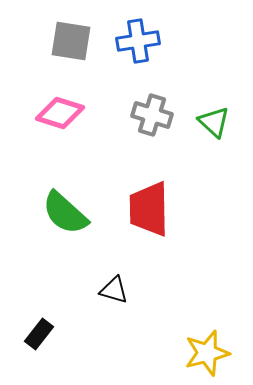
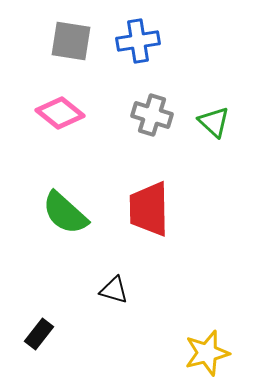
pink diamond: rotated 21 degrees clockwise
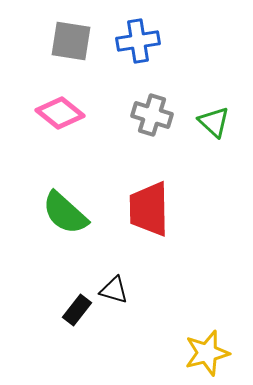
black rectangle: moved 38 px right, 24 px up
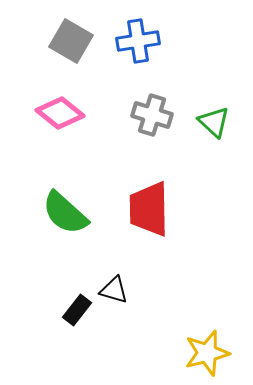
gray square: rotated 21 degrees clockwise
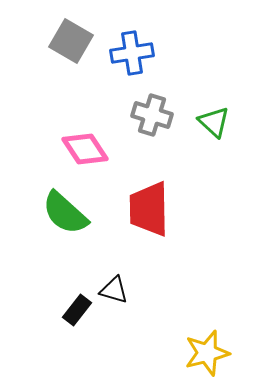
blue cross: moved 6 px left, 12 px down
pink diamond: moved 25 px right, 36 px down; rotated 18 degrees clockwise
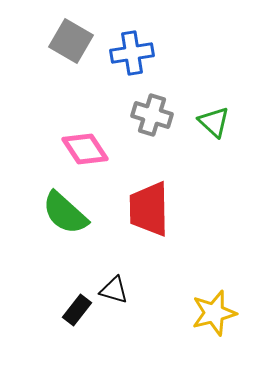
yellow star: moved 7 px right, 40 px up
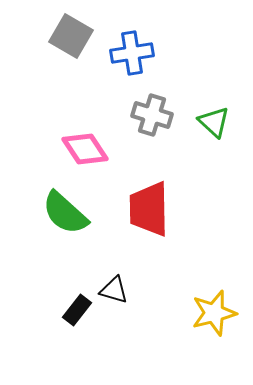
gray square: moved 5 px up
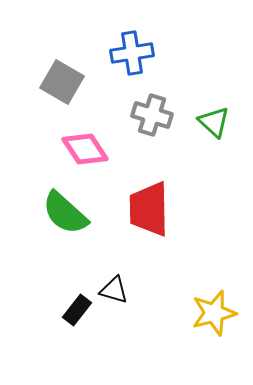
gray square: moved 9 px left, 46 px down
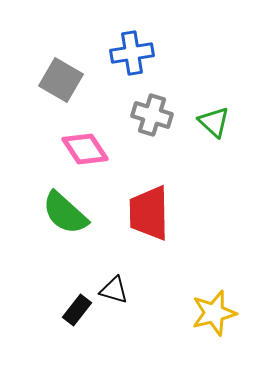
gray square: moved 1 px left, 2 px up
red trapezoid: moved 4 px down
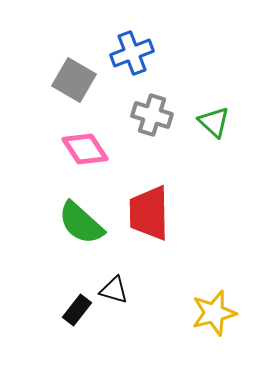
blue cross: rotated 12 degrees counterclockwise
gray square: moved 13 px right
green semicircle: moved 16 px right, 10 px down
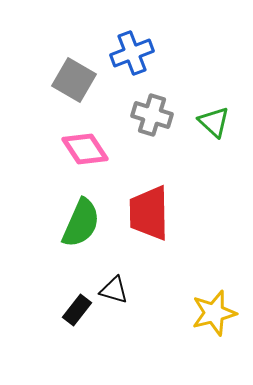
green semicircle: rotated 108 degrees counterclockwise
